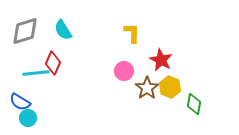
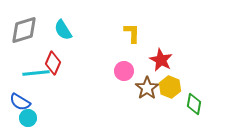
gray diamond: moved 1 px left, 1 px up
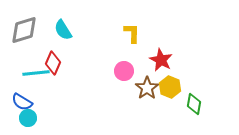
blue semicircle: moved 2 px right
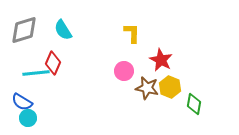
brown star: rotated 25 degrees counterclockwise
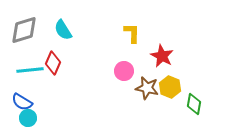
red star: moved 1 px right, 4 px up
cyan line: moved 6 px left, 3 px up
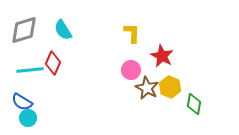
pink circle: moved 7 px right, 1 px up
brown star: rotated 15 degrees clockwise
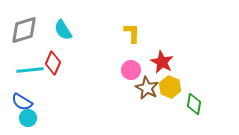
red star: moved 6 px down
